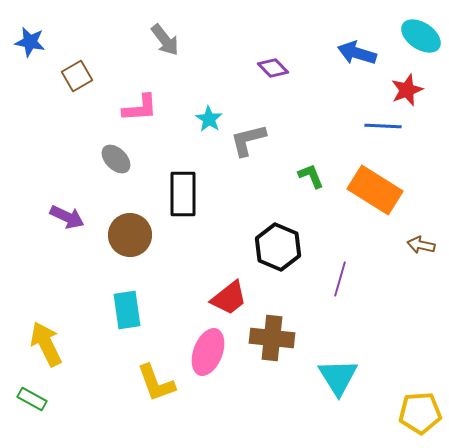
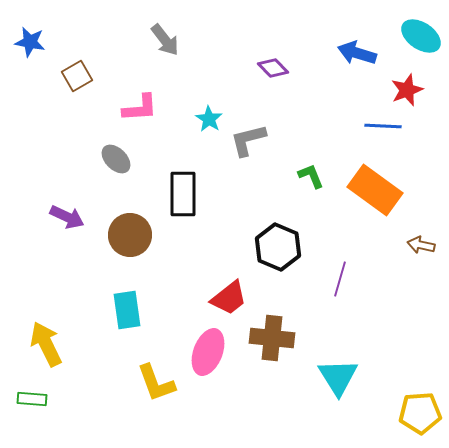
orange rectangle: rotated 4 degrees clockwise
green rectangle: rotated 24 degrees counterclockwise
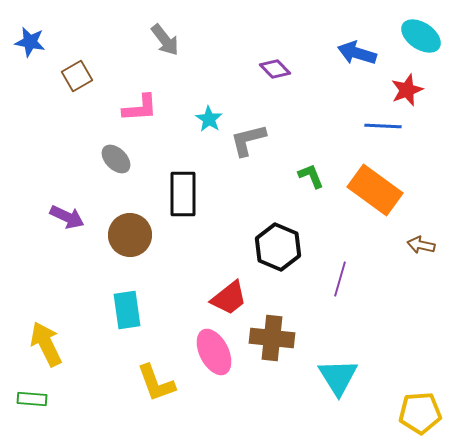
purple diamond: moved 2 px right, 1 px down
pink ellipse: moved 6 px right; rotated 48 degrees counterclockwise
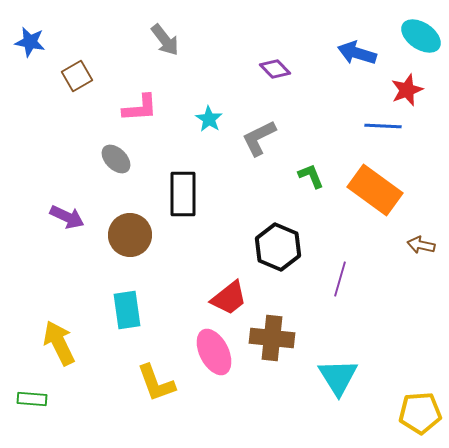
gray L-shape: moved 11 px right, 2 px up; rotated 12 degrees counterclockwise
yellow arrow: moved 13 px right, 1 px up
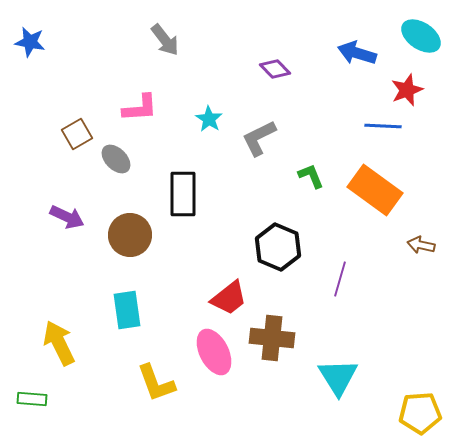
brown square: moved 58 px down
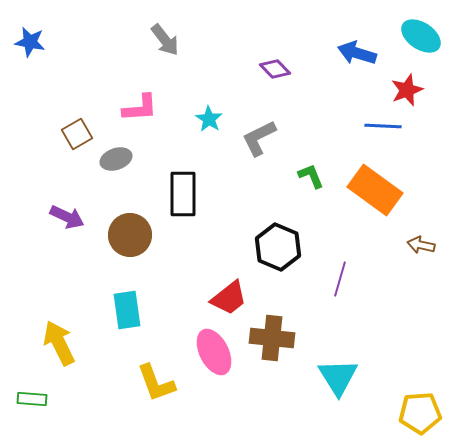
gray ellipse: rotated 64 degrees counterclockwise
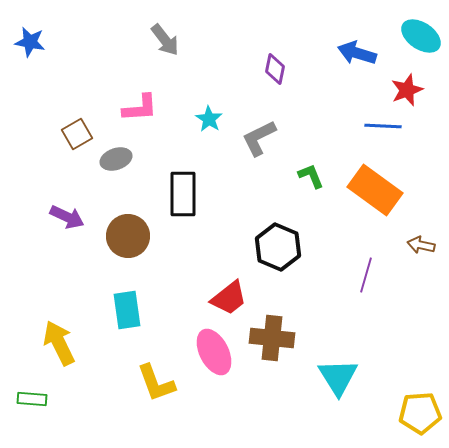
purple diamond: rotated 56 degrees clockwise
brown circle: moved 2 px left, 1 px down
purple line: moved 26 px right, 4 px up
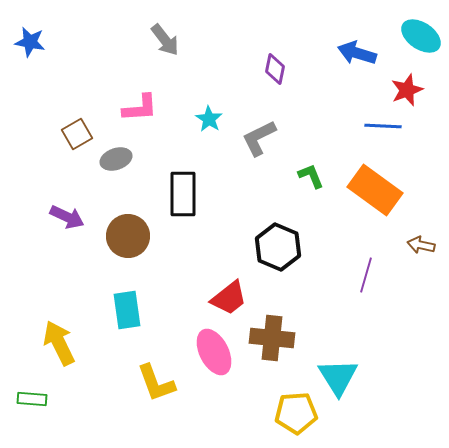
yellow pentagon: moved 124 px left
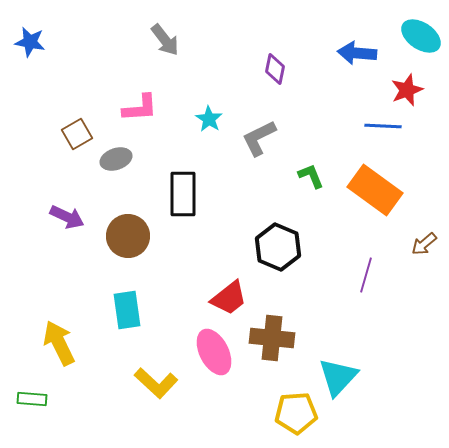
blue arrow: rotated 12 degrees counterclockwise
brown arrow: moved 3 px right, 1 px up; rotated 52 degrees counterclockwise
cyan triangle: rotated 15 degrees clockwise
yellow L-shape: rotated 27 degrees counterclockwise
